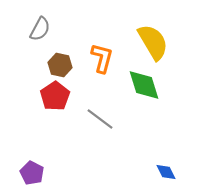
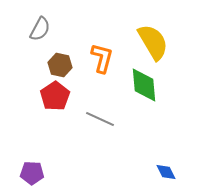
green diamond: rotated 12 degrees clockwise
gray line: rotated 12 degrees counterclockwise
purple pentagon: rotated 25 degrees counterclockwise
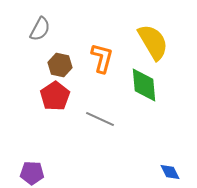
blue diamond: moved 4 px right
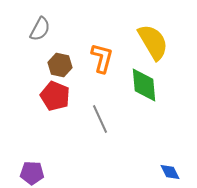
red pentagon: rotated 16 degrees counterclockwise
gray line: rotated 40 degrees clockwise
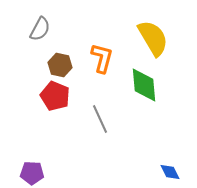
yellow semicircle: moved 4 px up
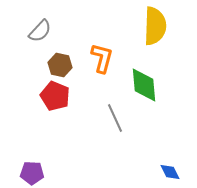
gray semicircle: moved 2 px down; rotated 15 degrees clockwise
yellow semicircle: moved 2 px right, 12 px up; rotated 33 degrees clockwise
gray line: moved 15 px right, 1 px up
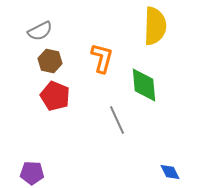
gray semicircle: rotated 20 degrees clockwise
brown hexagon: moved 10 px left, 4 px up
gray line: moved 2 px right, 2 px down
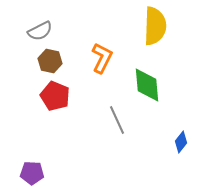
orange L-shape: rotated 12 degrees clockwise
green diamond: moved 3 px right
blue diamond: moved 11 px right, 30 px up; rotated 65 degrees clockwise
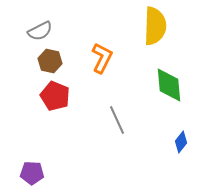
green diamond: moved 22 px right
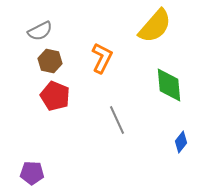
yellow semicircle: rotated 39 degrees clockwise
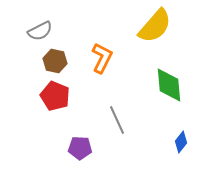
brown hexagon: moved 5 px right
purple pentagon: moved 48 px right, 25 px up
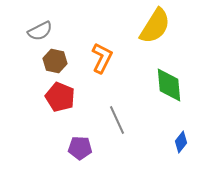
yellow semicircle: rotated 9 degrees counterclockwise
red pentagon: moved 5 px right, 1 px down
